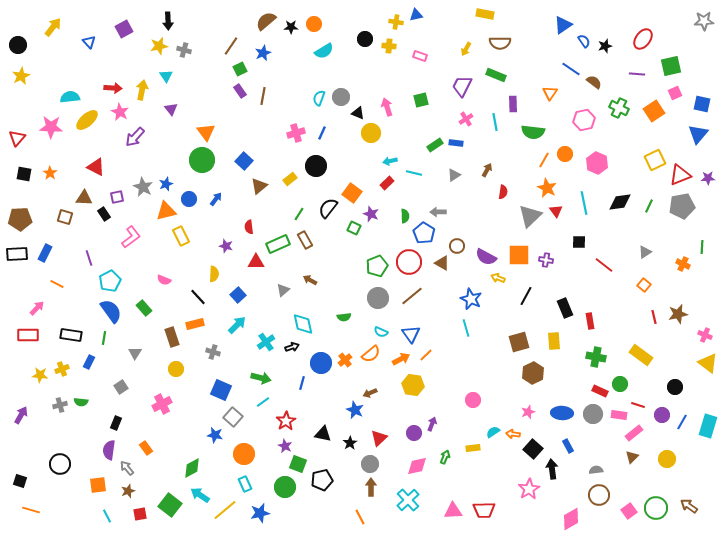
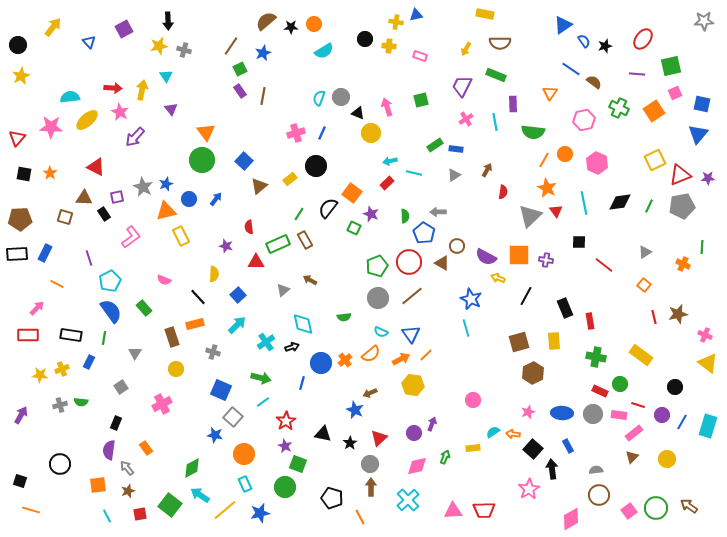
blue rectangle at (456, 143): moved 6 px down
black pentagon at (322, 480): moved 10 px right, 18 px down; rotated 30 degrees clockwise
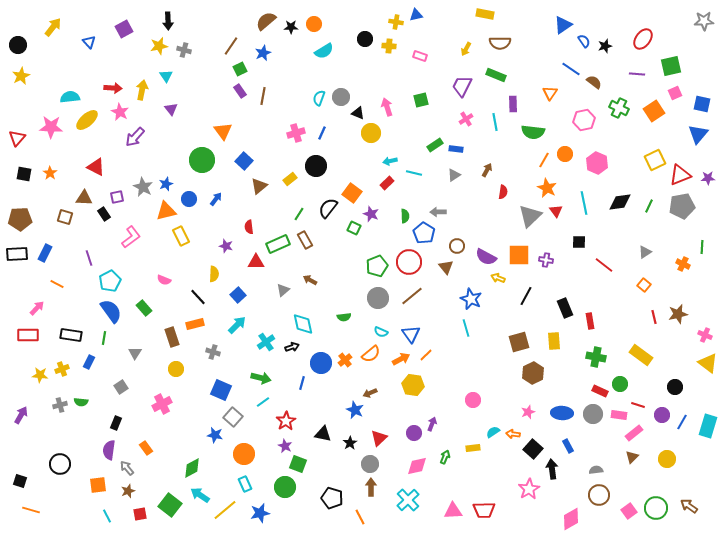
orange triangle at (206, 132): moved 17 px right, 1 px up
brown triangle at (442, 263): moved 4 px right, 4 px down; rotated 21 degrees clockwise
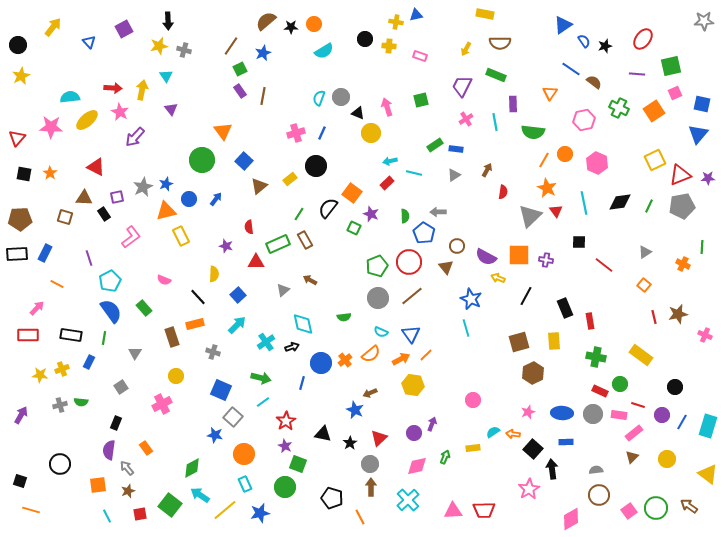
gray star at (143, 187): rotated 18 degrees clockwise
yellow triangle at (708, 363): moved 111 px down
yellow circle at (176, 369): moved 7 px down
blue rectangle at (568, 446): moved 2 px left, 4 px up; rotated 64 degrees counterclockwise
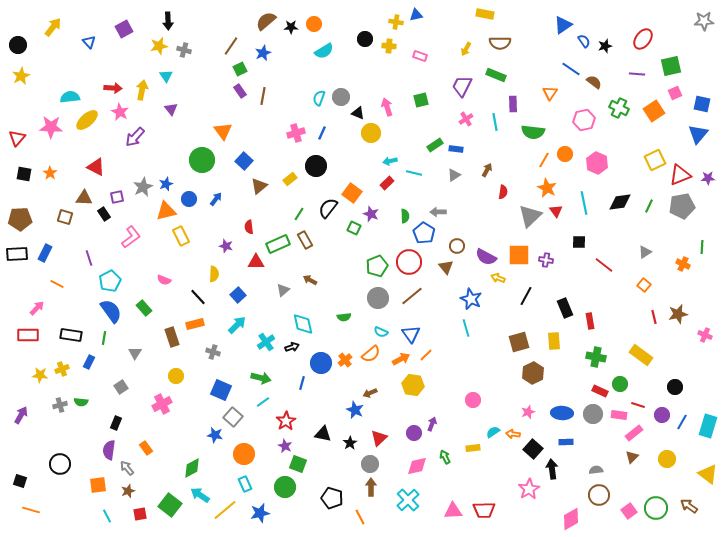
green arrow at (445, 457): rotated 48 degrees counterclockwise
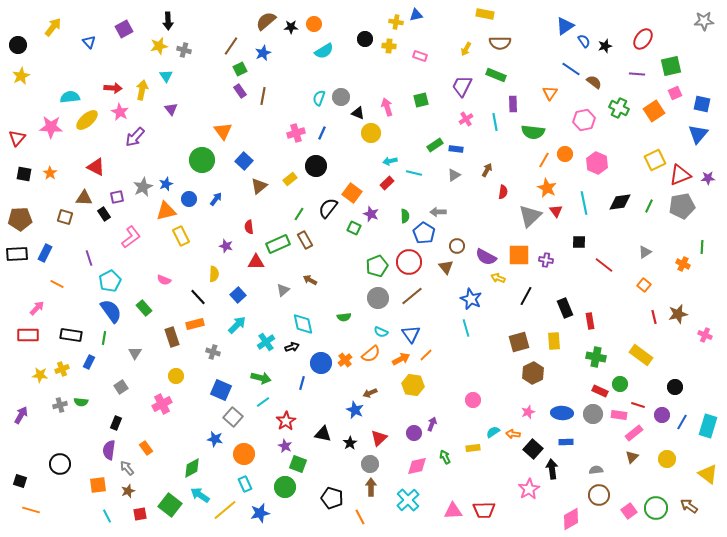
blue triangle at (563, 25): moved 2 px right, 1 px down
blue star at (215, 435): moved 4 px down
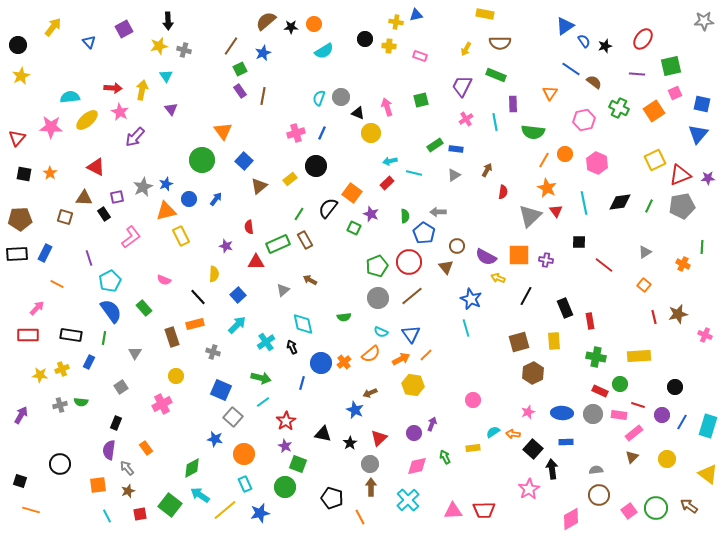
black arrow at (292, 347): rotated 96 degrees counterclockwise
yellow rectangle at (641, 355): moved 2 px left, 1 px down; rotated 40 degrees counterclockwise
orange cross at (345, 360): moved 1 px left, 2 px down
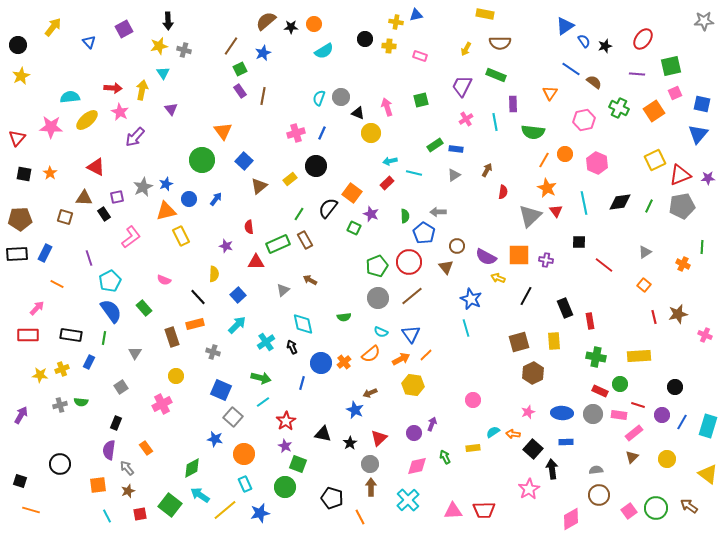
cyan triangle at (166, 76): moved 3 px left, 3 px up
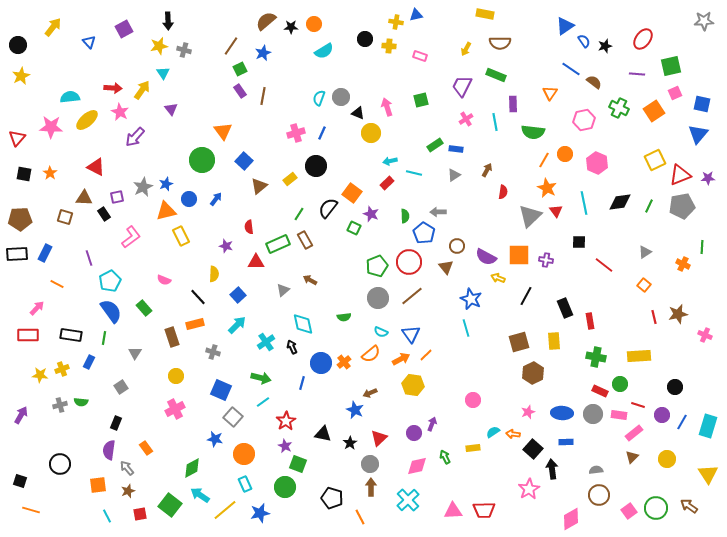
yellow arrow at (142, 90): rotated 24 degrees clockwise
pink cross at (162, 404): moved 13 px right, 5 px down
yellow triangle at (708, 474): rotated 20 degrees clockwise
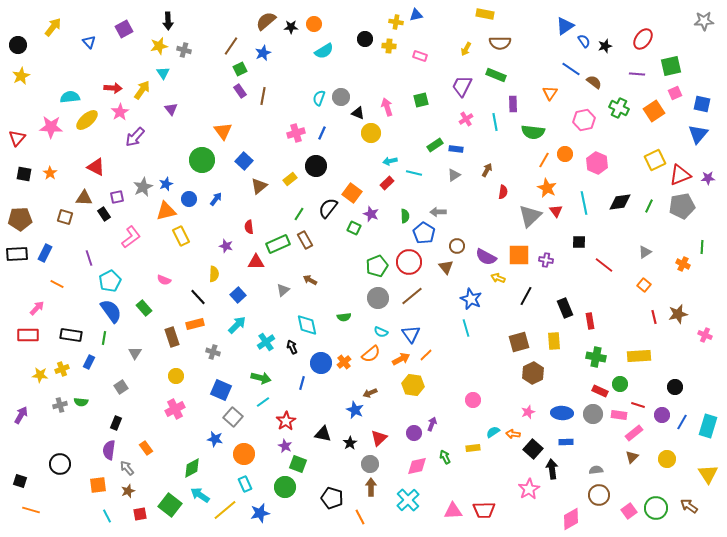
pink star at (120, 112): rotated 12 degrees clockwise
cyan diamond at (303, 324): moved 4 px right, 1 px down
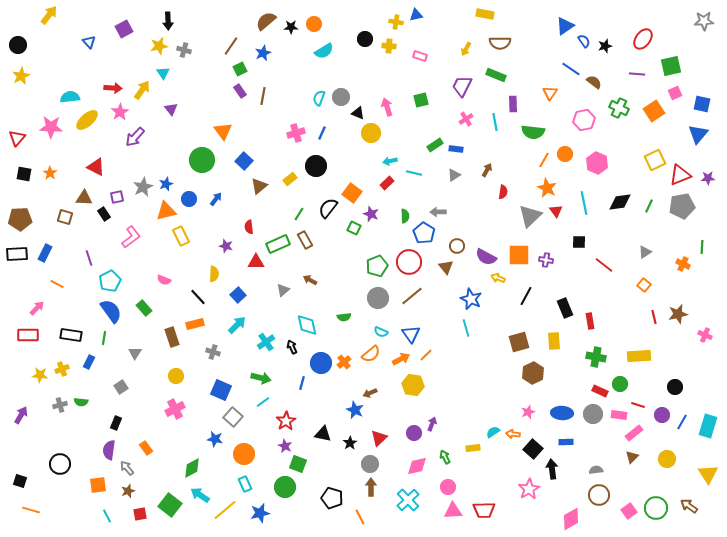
yellow arrow at (53, 27): moved 4 px left, 12 px up
pink circle at (473, 400): moved 25 px left, 87 px down
